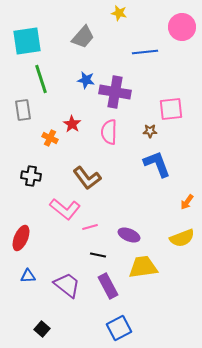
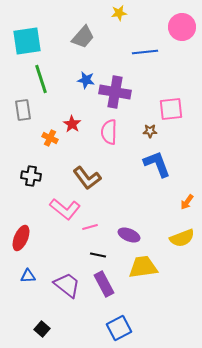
yellow star: rotated 21 degrees counterclockwise
purple rectangle: moved 4 px left, 2 px up
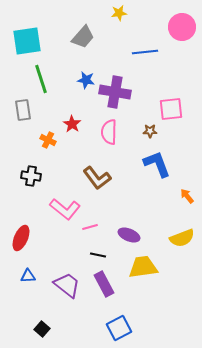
orange cross: moved 2 px left, 2 px down
brown L-shape: moved 10 px right
orange arrow: moved 6 px up; rotated 105 degrees clockwise
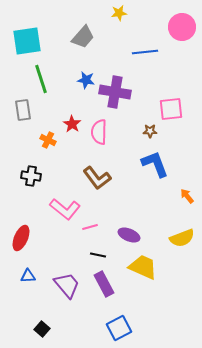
pink semicircle: moved 10 px left
blue L-shape: moved 2 px left
yellow trapezoid: rotated 32 degrees clockwise
purple trapezoid: rotated 12 degrees clockwise
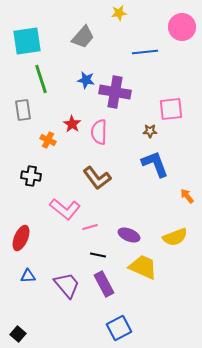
yellow semicircle: moved 7 px left, 1 px up
black square: moved 24 px left, 5 px down
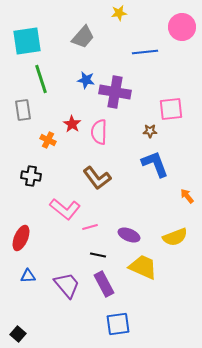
blue square: moved 1 px left, 4 px up; rotated 20 degrees clockwise
